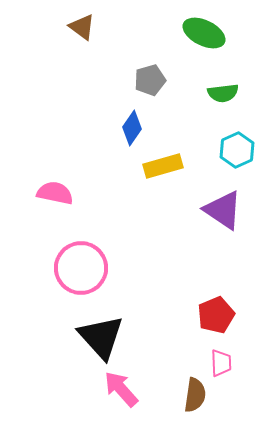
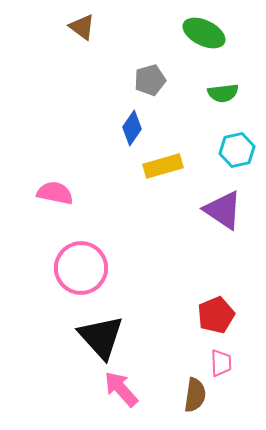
cyan hexagon: rotated 12 degrees clockwise
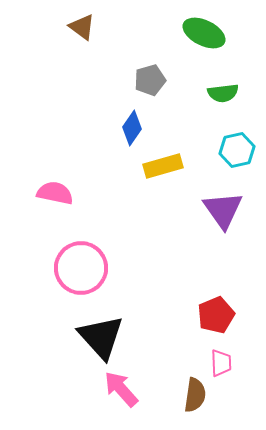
purple triangle: rotated 21 degrees clockwise
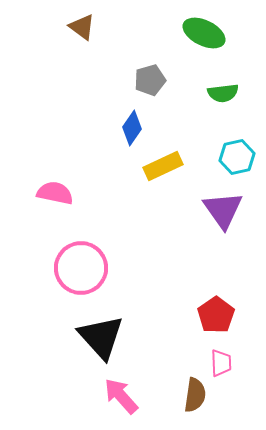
cyan hexagon: moved 7 px down
yellow rectangle: rotated 9 degrees counterclockwise
red pentagon: rotated 12 degrees counterclockwise
pink arrow: moved 7 px down
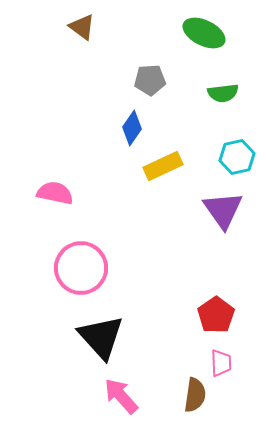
gray pentagon: rotated 12 degrees clockwise
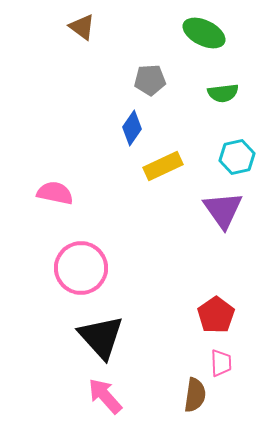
pink arrow: moved 16 px left
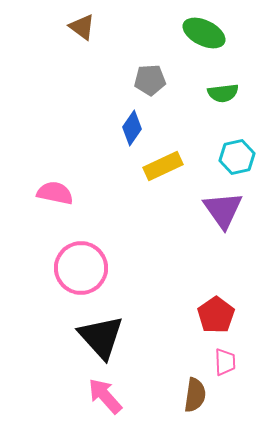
pink trapezoid: moved 4 px right, 1 px up
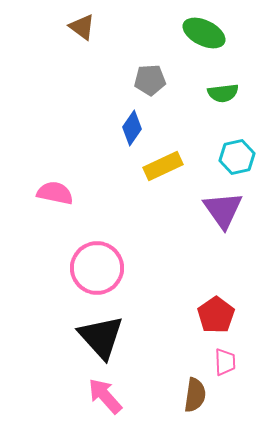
pink circle: moved 16 px right
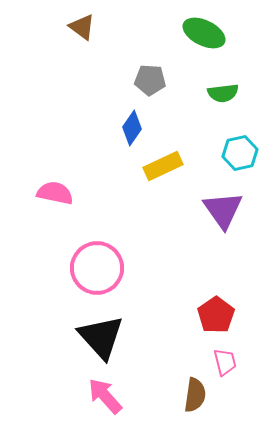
gray pentagon: rotated 8 degrees clockwise
cyan hexagon: moved 3 px right, 4 px up
pink trapezoid: rotated 12 degrees counterclockwise
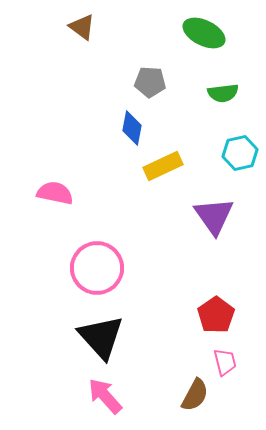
gray pentagon: moved 2 px down
blue diamond: rotated 24 degrees counterclockwise
purple triangle: moved 9 px left, 6 px down
brown semicircle: rotated 20 degrees clockwise
